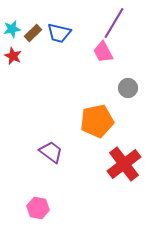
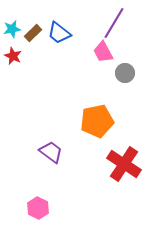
blue trapezoid: rotated 25 degrees clockwise
gray circle: moved 3 px left, 15 px up
red cross: rotated 20 degrees counterclockwise
pink hexagon: rotated 15 degrees clockwise
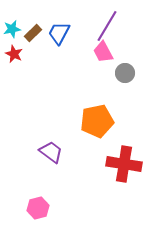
purple line: moved 7 px left, 3 px down
blue trapezoid: rotated 80 degrees clockwise
red star: moved 1 px right, 2 px up
red cross: rotated 24 degrees counterclockwise
pink hexagon: rotated 20 degrees clockwise
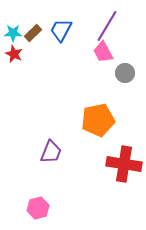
cyan star: moved 1 px right, 4 px down; rotated 12 degrees clockwise
blue trapezoid: moved 2 px right, 3 px up
orange pentagon: moved 1 px right, 1 px up
purple trapezoid: rotated 75 degrees clockwise
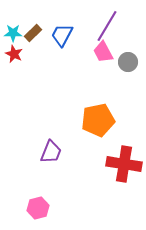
blue trapezoid: moved 1 px right, 5 px down
gray circle: moved 3 px right, 11 px up
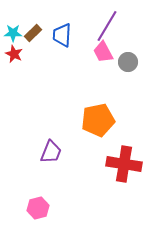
blue trapezoid: rotated 25 degrees counterclockwise
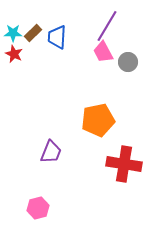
blue trapezoid: moved 5 px left, 2 px down
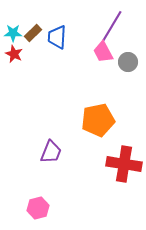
purple line: moved 5 px right
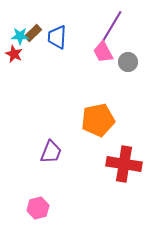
cyan star: moved 7 px right, 3 px down
